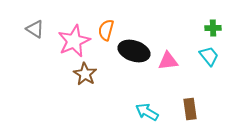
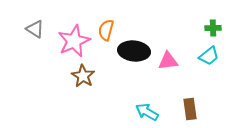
black ellipse: rotated 12 degrees counterclockwise
cyan trapezoid: rotated 90 degrees clockwise
brown star: moved 2 px left, 2 px down
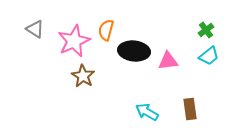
green cross: moved 7 px left, 2 px down; rotated 35 degrees counterclockwise
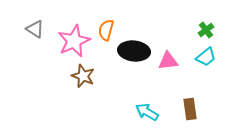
cyan trapezoid: moved 3 px left, 1 px down
brown star: rotated 10 degrees counterclockwise
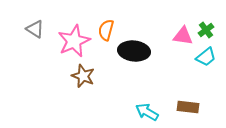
pink triangle: moved 15 px right, 25 px up; rotated 15 degrees clockwise
brown rectangle: moved 2 px left, 2 px up; rotated 75 degrees counterclockwise
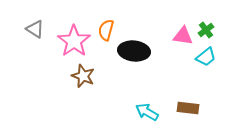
pink star: rotated 12 degrees counterclockwise
brown rectangle: moved 1 px down
